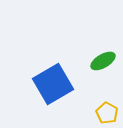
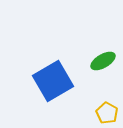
blue square: moved 3 px up
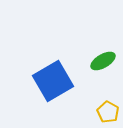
yellow pentagon: moved 1 px right, 1 px up
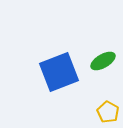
blue square: moved 6 px right, 9 px up; rotated 9 degrees clockwise
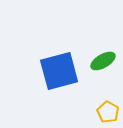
blue square: moved 1 px up; rotated 6 degrees clockwise
